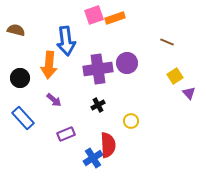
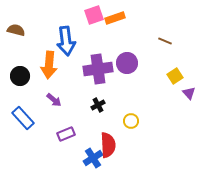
brown line: moved 2 px left, 1 px up
black circle: moved 2 px up
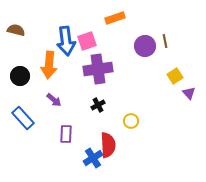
pink square: moved 7 px left, 26 px down
brown line: rotated 56 degrees clockwise
purple circle: moved 18 px right, 17 px up
purple rectangle: rotated 66 degrees counterclockwise
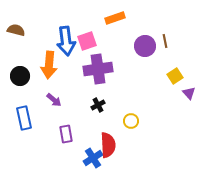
blue rectangle: moved 1 px right; rotated 30 degrees clockwise
purple rectangle: rotated 12 degrees counterclockwise
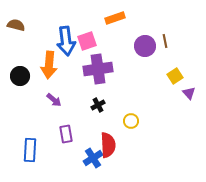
brown semicircle: moved 5 px up
blue rectangle: moved 6 px right, 32 px down; rotated 15 degrees clockwise
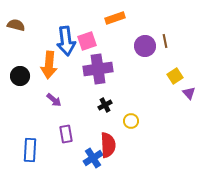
black cross: moved 7 px right
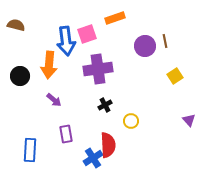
pink square: moved 7 px up
purple triangle: moved 27 px down
